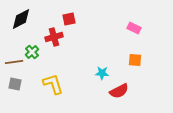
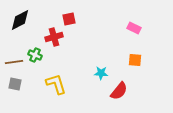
black diamond: moved 1 px left, 1 px down
green cross: moved 3 px right, 3 px down; rotated 24 degrees counterclockwise
cyan star: moved 1 px left
yellow L-shape: moved 3 px right
red semicircle: rotated 24 degrees counterclockwise
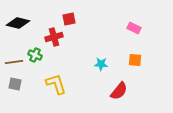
black diamond: moved 2 px left, 3 px down; rotated 40 degrees clockwise
cyan star: moved 9 px up
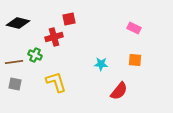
yellow L-shape: moved 2 px up
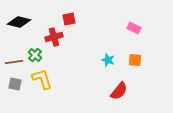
black diamond: moved 1 px right, 1 px up
green cross: rotated 16 degrees clockwise
cyan star: moved 7 px right, 4 px up; rotated 16 degrees clockwise
yellow L-shape: moved 14 px left, 3 px up
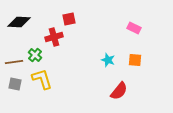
black diamond: rotated 10 degrees counterclockwise
